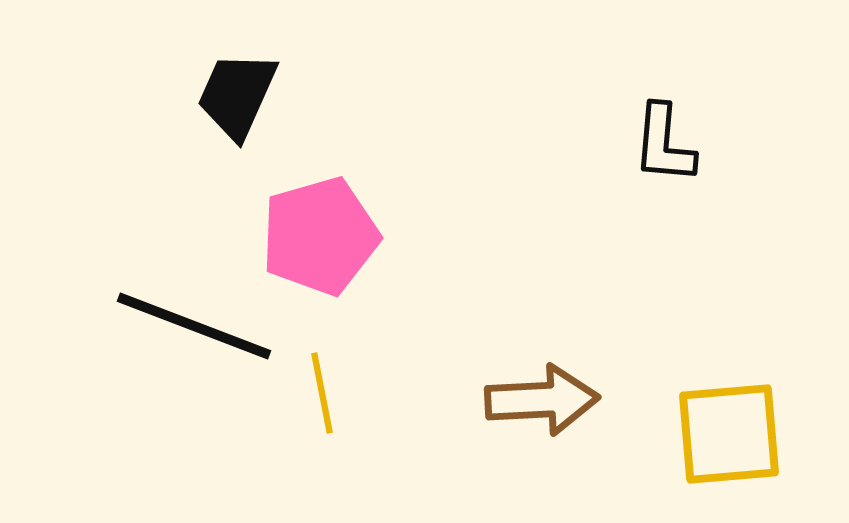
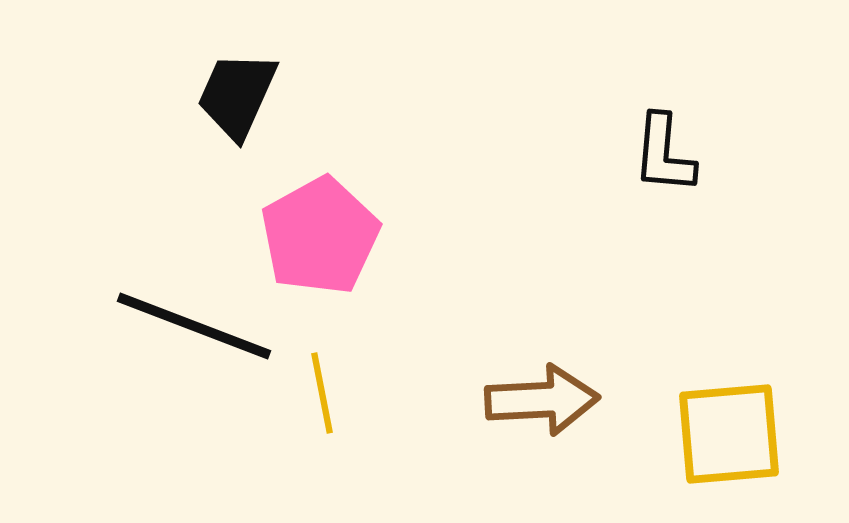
black L-shape: moved 10 px down
pink pentagon: rotated 13 degrees counterclockwise
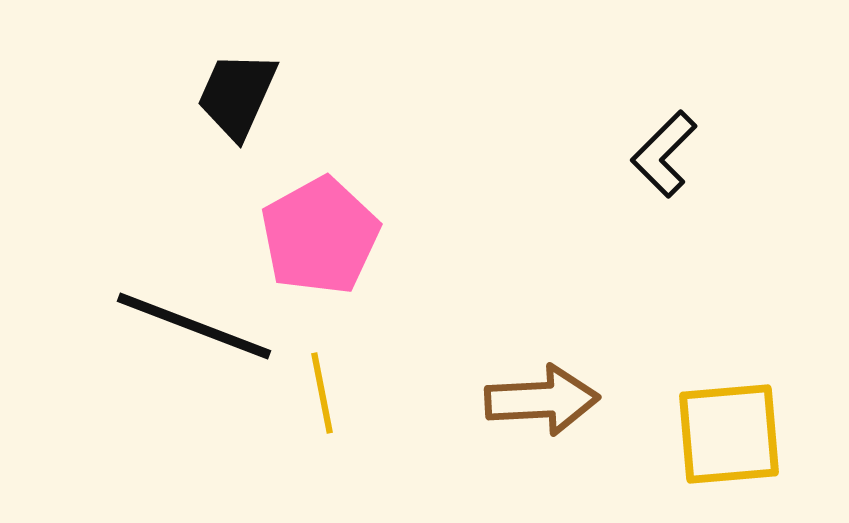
black L-shape: rotated 40 degrees clockwise
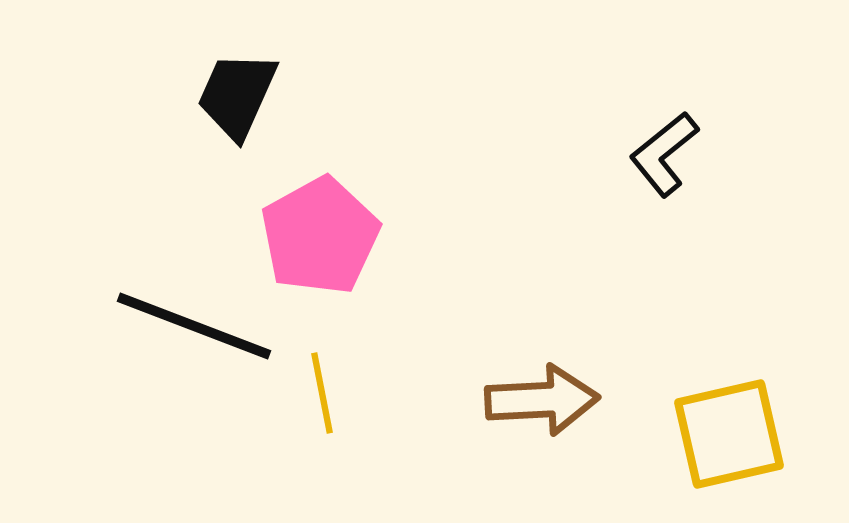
black L-shape: rotated 6 degrees clockwise
yellow square: rotated 8 degrees counterclockwise
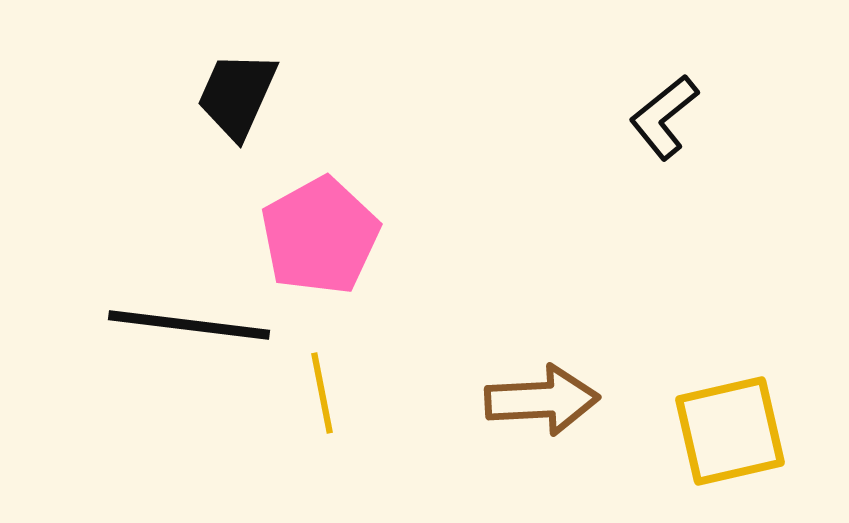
black L-shape: moved 37 px up
black line: moved 5 px left, 1 px up; rotated 14 degrees counterclockwise
yellow square: moved 1 px right, 3 px up
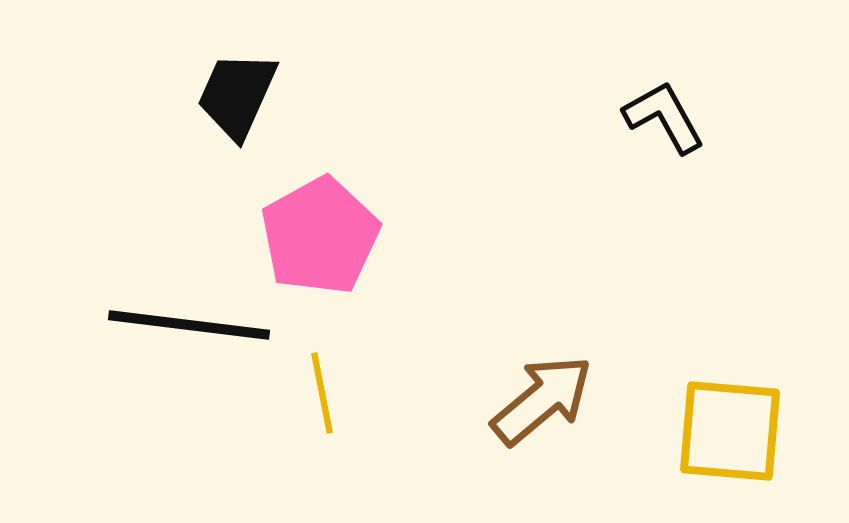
black L-shape: rotated 100 degrees clockwise
brown arrow: rotated 37 degrees counterclockwise
yellow square: rotated 18 degrees clockwise
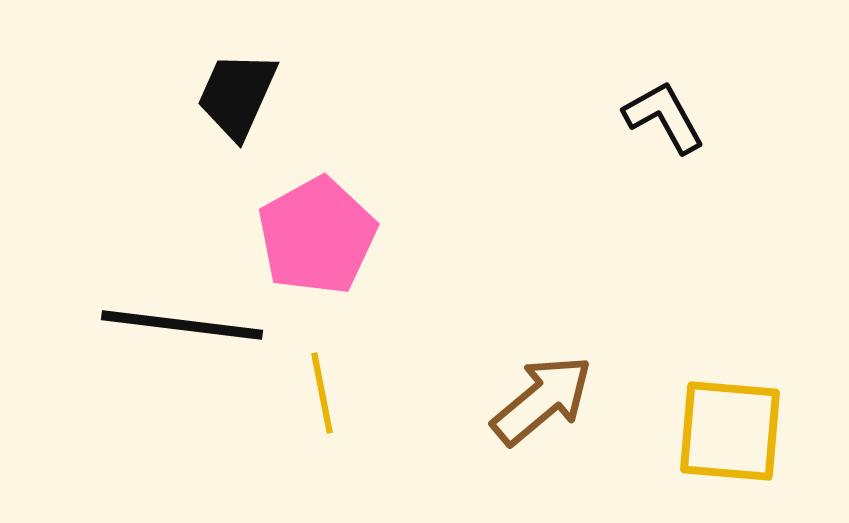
pink pentagon: moved 3 px left
black line: moved 7 px left
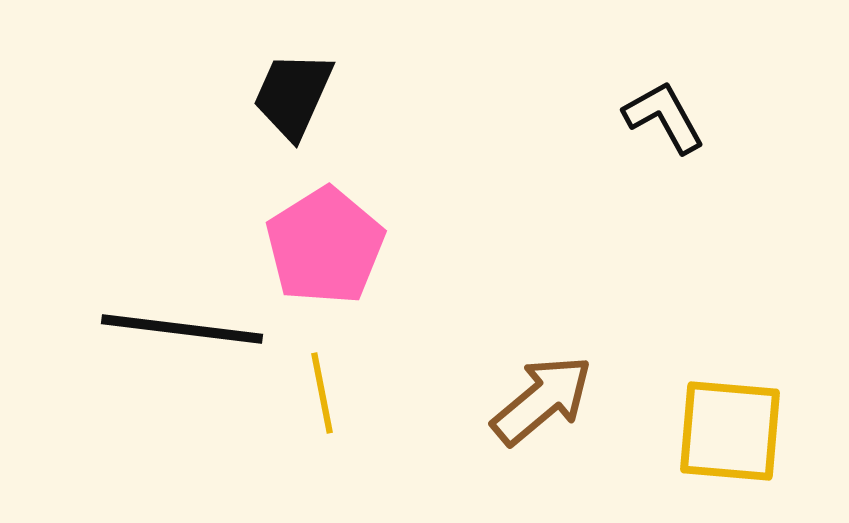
black trapezoid: moved 56 px right
pink pentagon: moved 8 px right, 10 px down; rotated 3 degrees counterclockwise
black line: moved 4 px down
